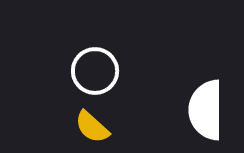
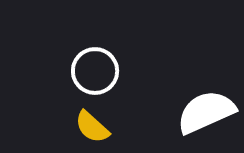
white semicircle: moved 2 px down; rotated 66 degrees clockwise
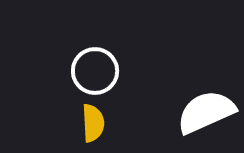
yellow semicircle: moved 1 px right, 4 px up; rotated 135 degrees counterclockwise
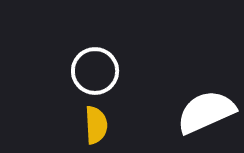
yellow semicircle: moved 3 px right, 2 px down
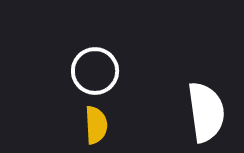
white semicircle: rotated 106 degrees clockwise
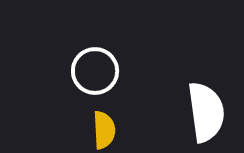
yellow semicircle: moved 8 px right, 5 px down
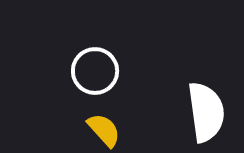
yellow semicircle: rotated 39 degrees counterclockwise
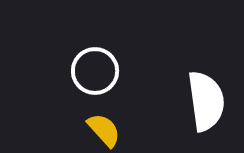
white semicircle: moved 11 px up
